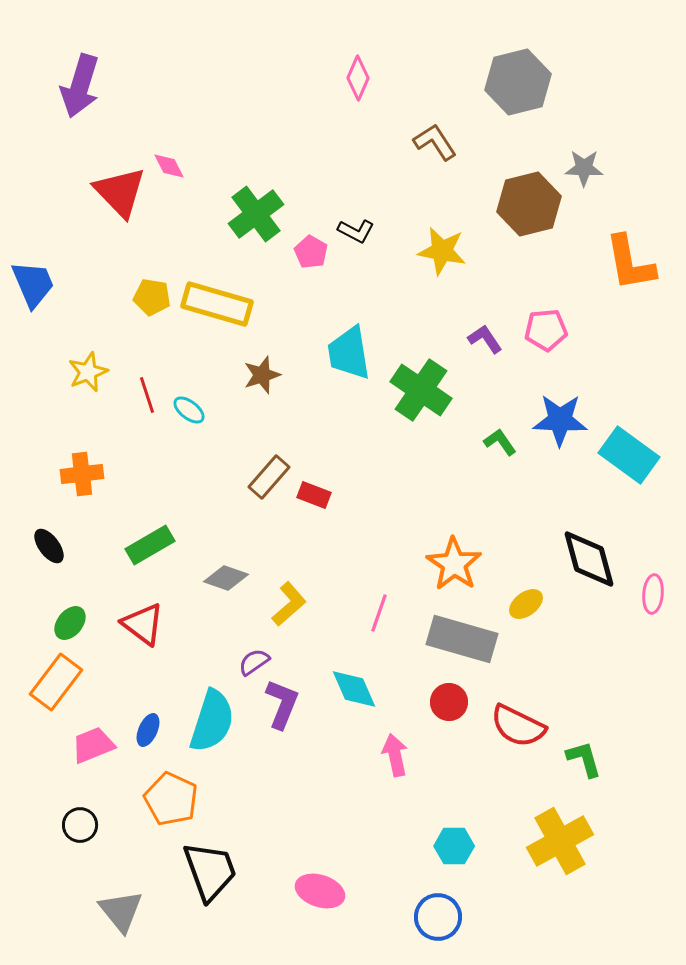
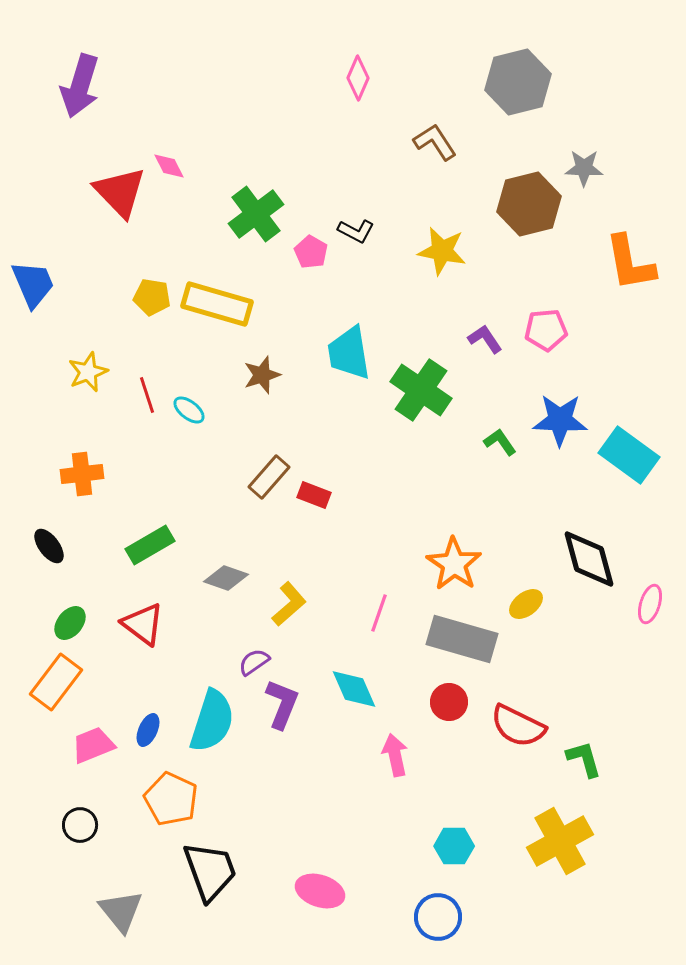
pink ellipse at (653, 594): moved 3 px left, 10 px down; rotated 12 degrees clockwise
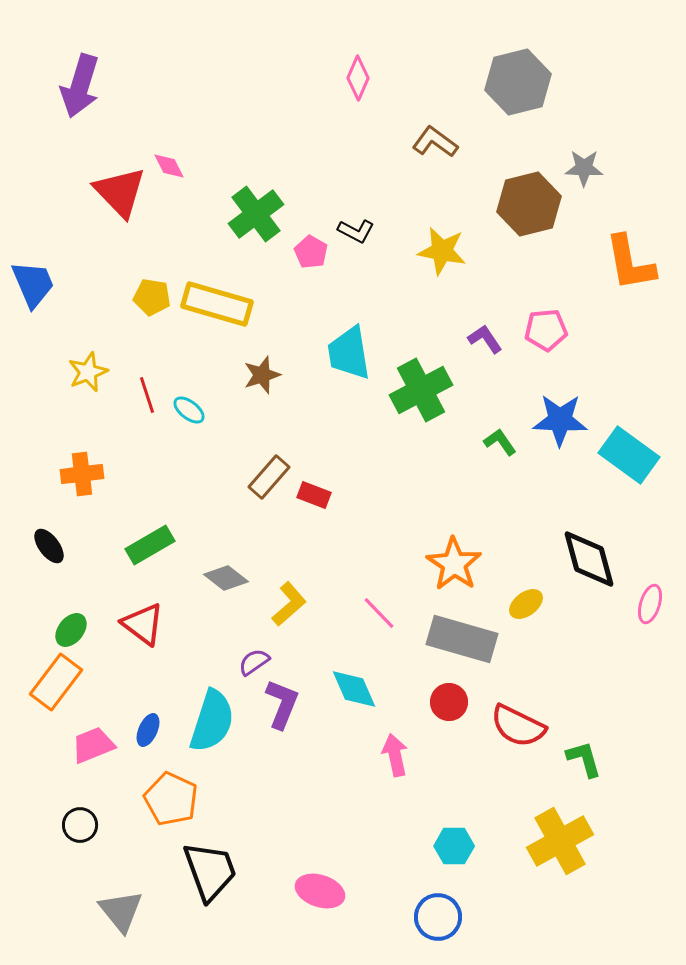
brown L-shape at (435, 142): rotated 21 degrees counterclockwise
green cross at (421, 390): rotated 28 degrees clockwise
gray diamond at (226, 578): rotated 18 degrees clockwise
pink line at (379, 613): rotated 63 degrees counterclockwise
green ellipse at (70, 623): moved 1 px right, 7 px down
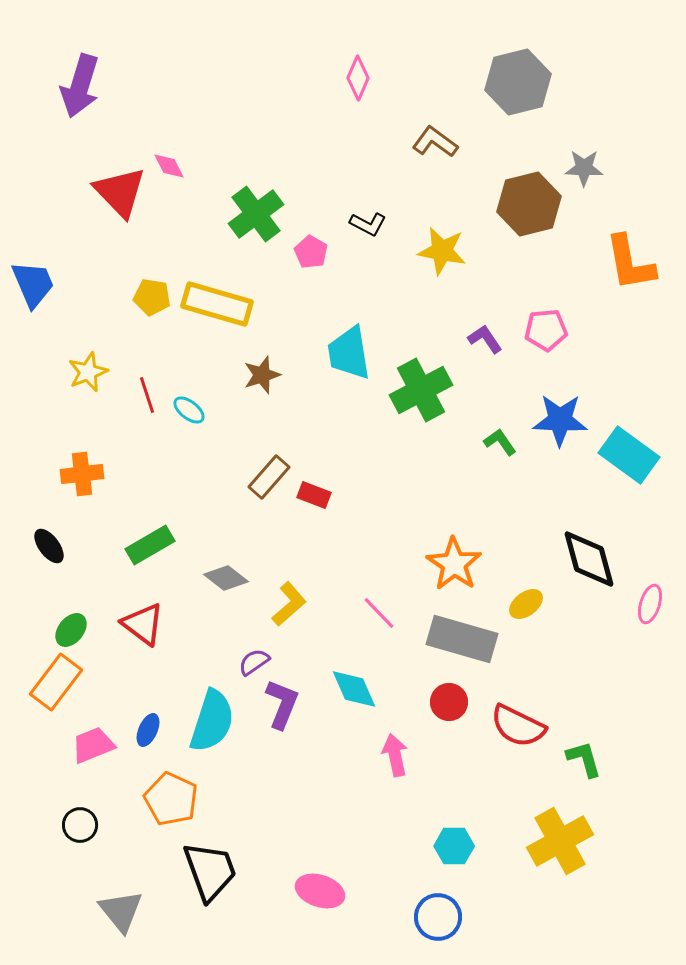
black L-shape at (356, 231): moved 12 px right, 7 px up
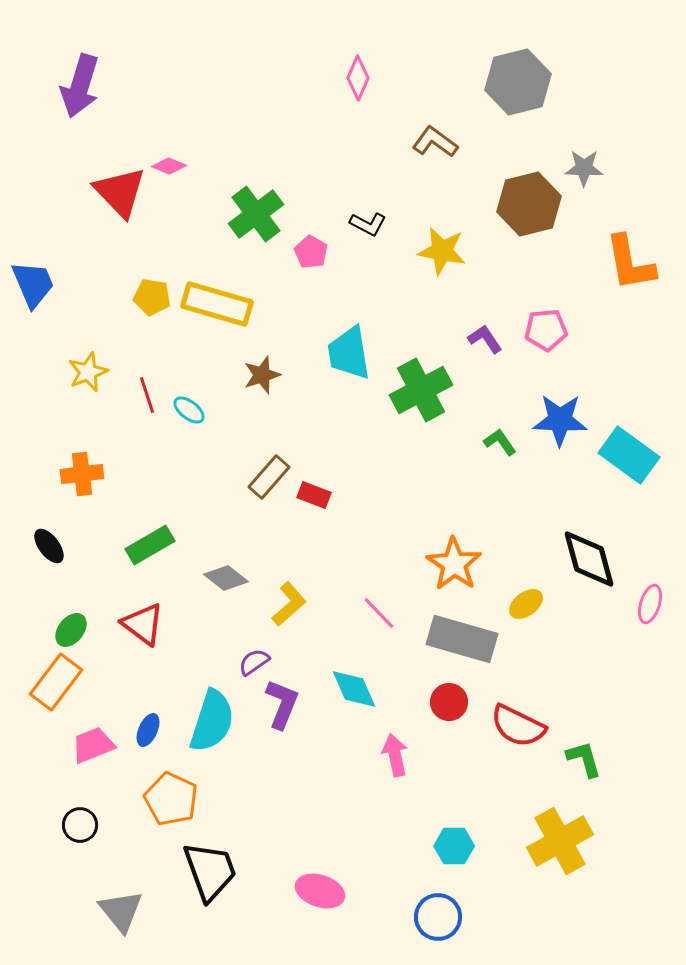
pink diamond at (169, 166): rotated 40 degrees counterclockwise
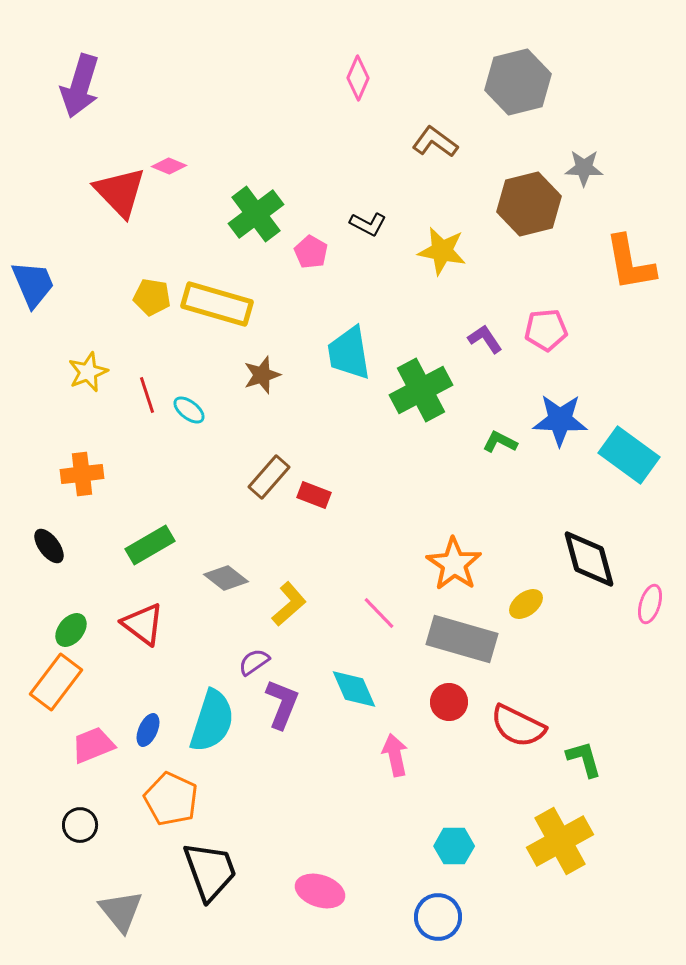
green L-shape at (500, 442): rotated 28 degrees counterclockwise
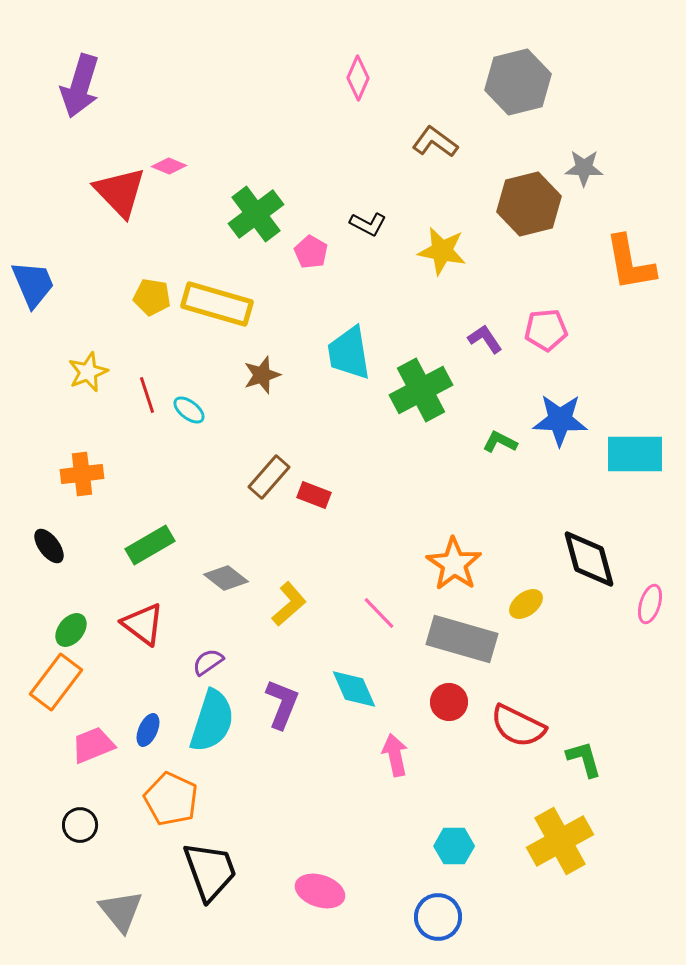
cyan rectangle at (629, 455): moved 6 px right, 1 px up; rotated 36 degrees counterclockwise
purple semicircle at (254, 662): moved 46 px left
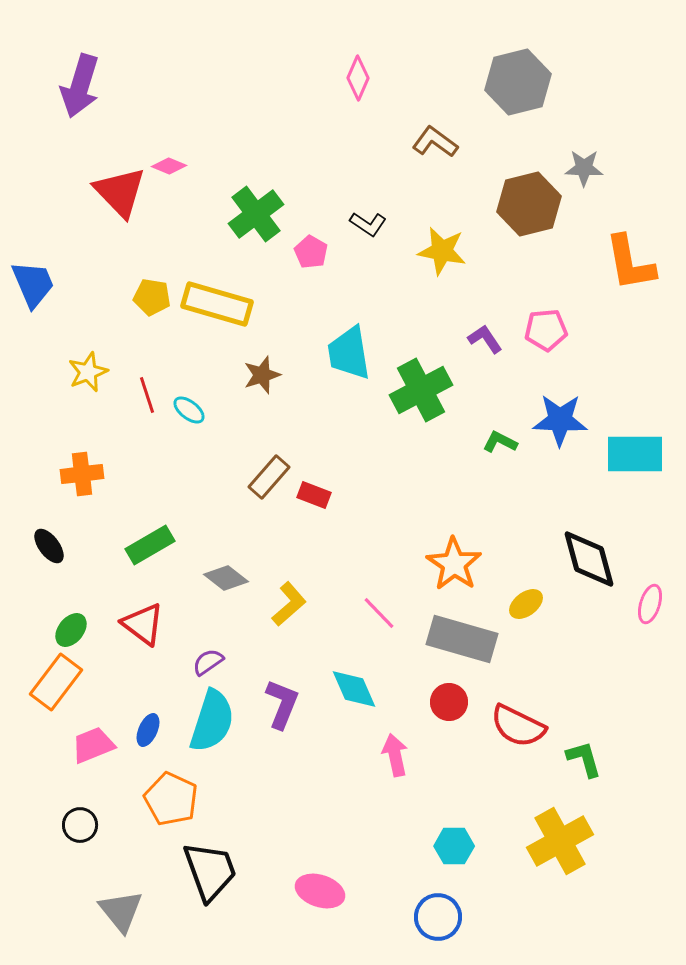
black L-shape at (368, 224): rotated 6 degrees clockwise
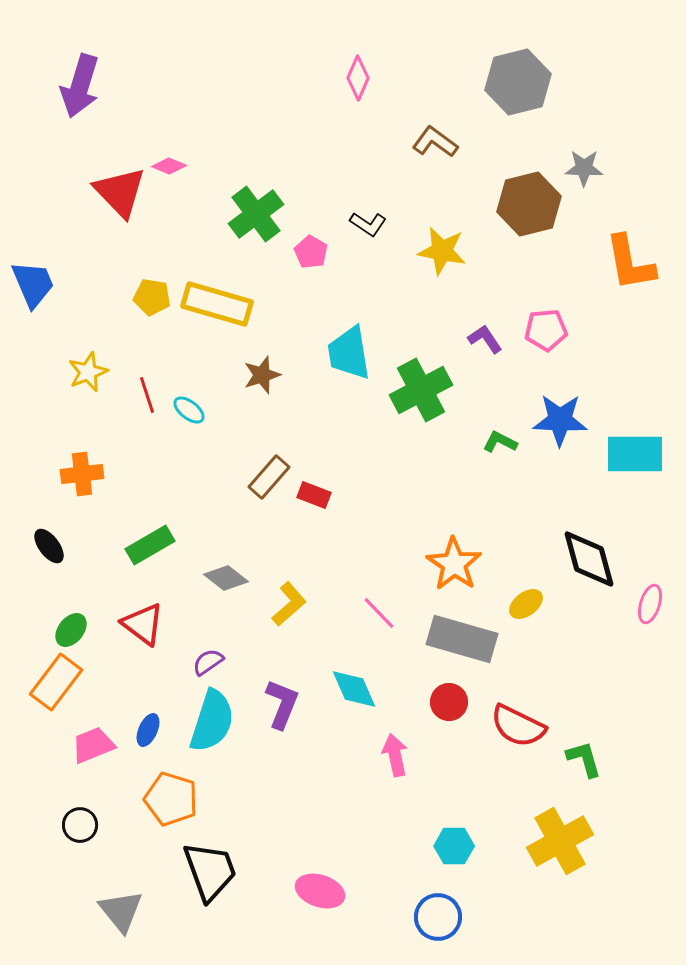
orange pentagon at (171, 799): rotated 8 degrees counterclockwise
